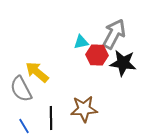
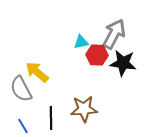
blue line: moved 1 px left
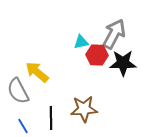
black star: rotated 8 degrees counterclockwise
gray semicircle: moved 3 px left, 2 px down
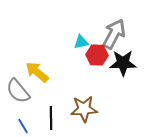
gray semicircle: rotated 12 degrees counterclockwise
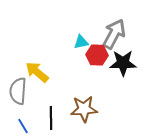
gray semicircle: rotated 44 degrees clockwise
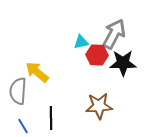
brown star: moved 15 px right, 3 px up
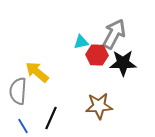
black line: rotated 25 degrees clockwise
